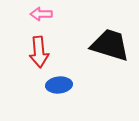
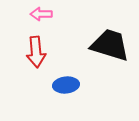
red arrow: moved 3 px left
blue ellipse: moved 7 px right
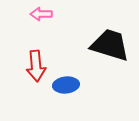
red arrow: moved 14 px down
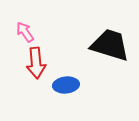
pink arrow: moved 16 px left, 18 px down; rotated 55 degrees clockwise
red arrow: moved 3 px up
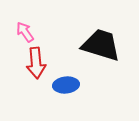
black trapezoid: moved 9 px left
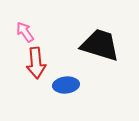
black trapezoid: moved 1 px left
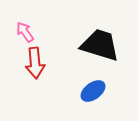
red arrow: moved 1 px left
blue ellipse: moved 27 px right, 6 px down; rotated 30 degrees counterclockwise
